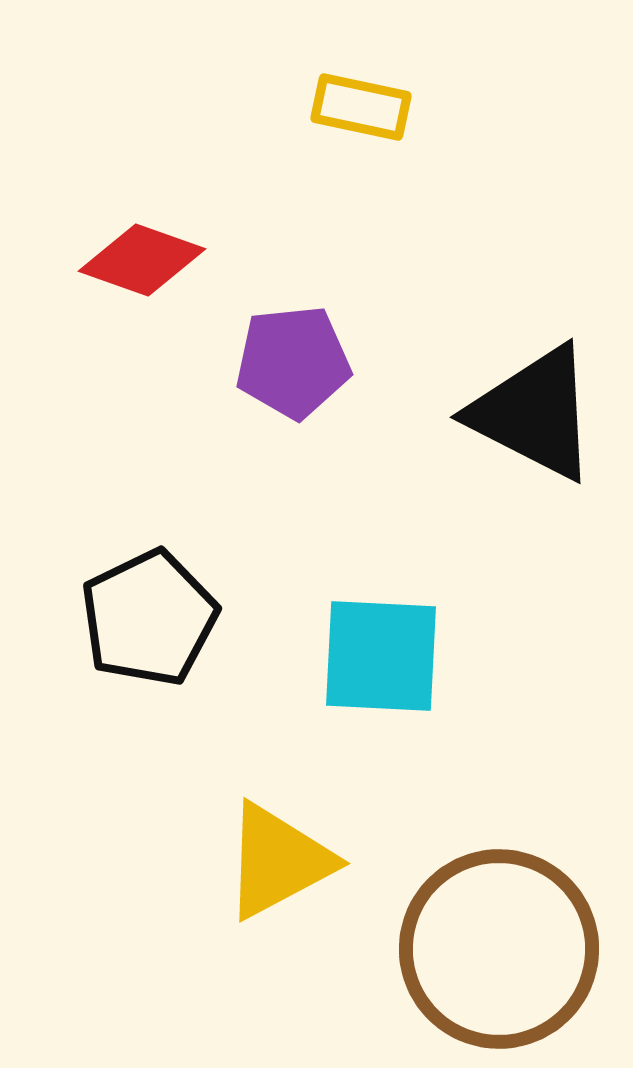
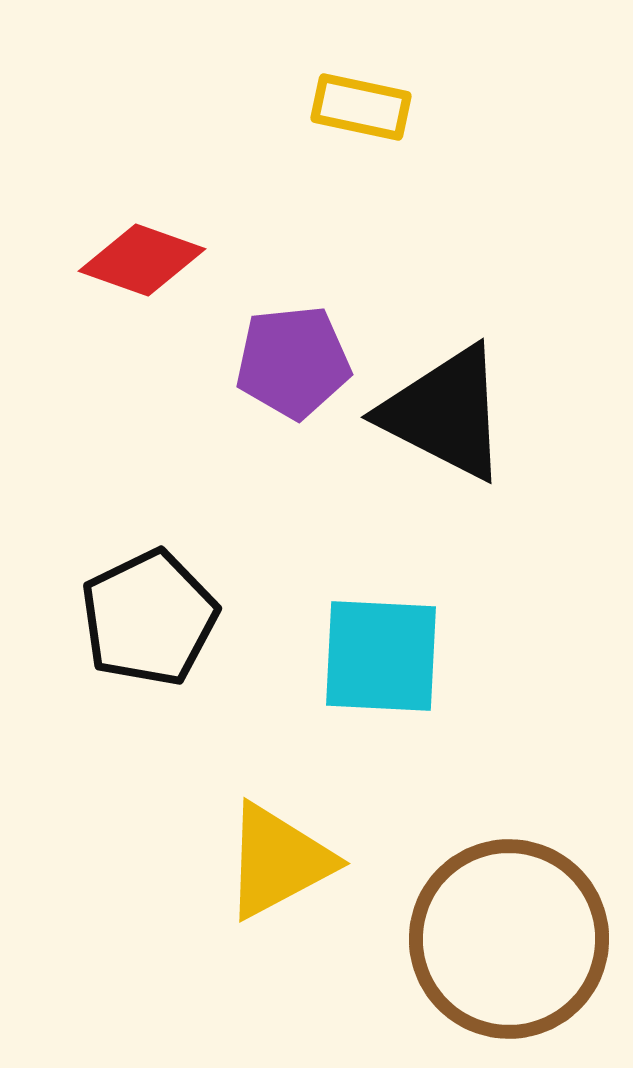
black triangle: moved 89 px left
brown circle: moved 10 px right, 10 px up
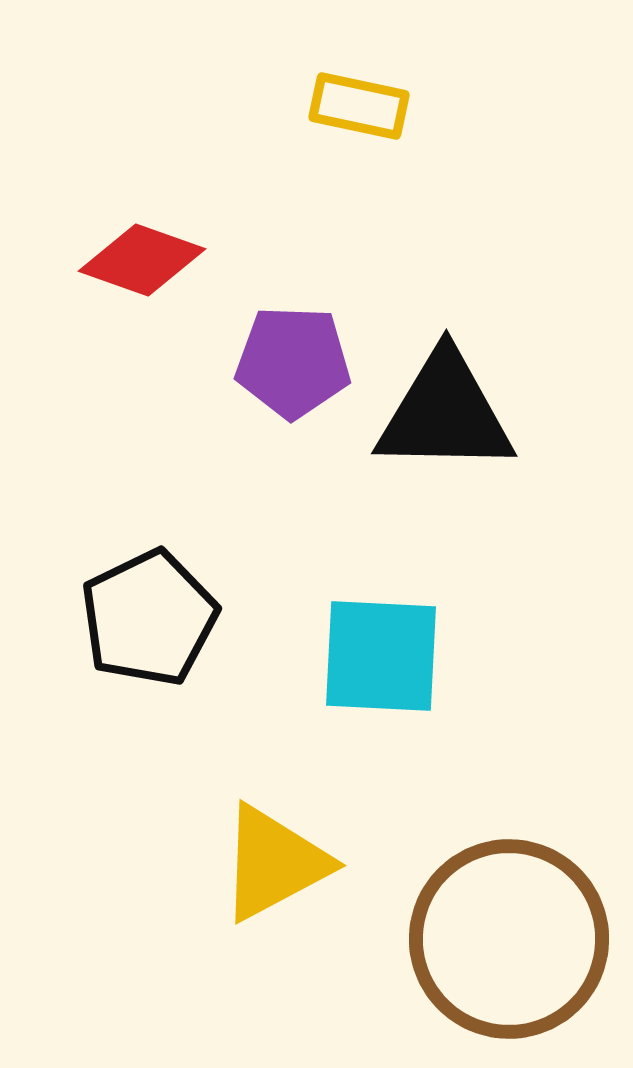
yellow rectangle: moved 2 px left, 1 px up
purple pentagon: rotated 8 degrees clockwise
black triangle: rotated 26 degrees counterclockwise
yellow triangle: moved 4 px left, 2 px down
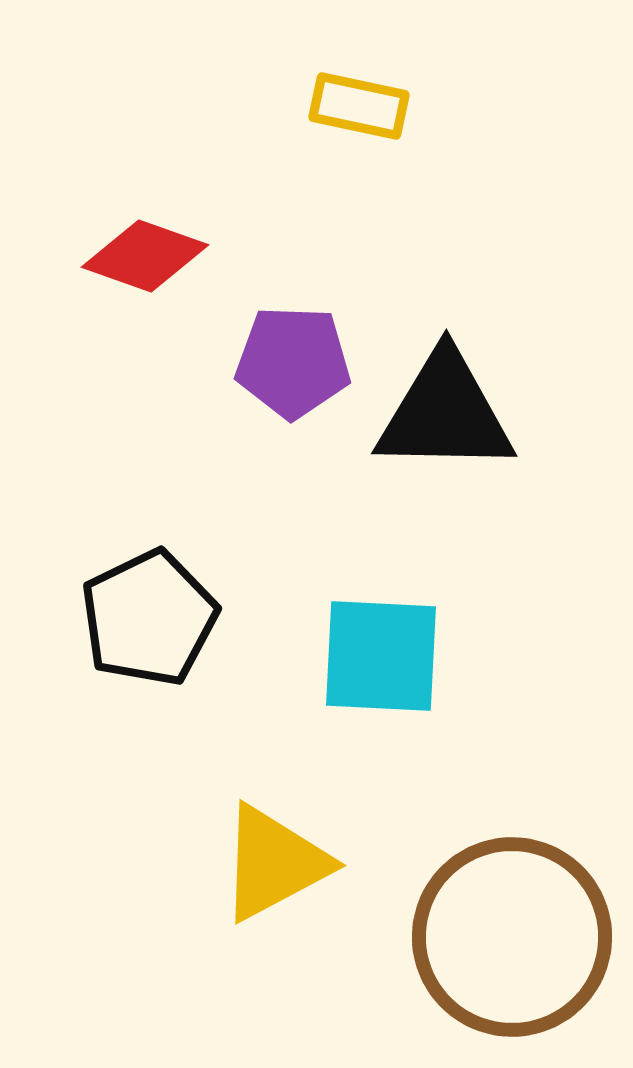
red diamond: moved 3 px right, 4 px up
brown circle: moved 3 px right, 2 px up
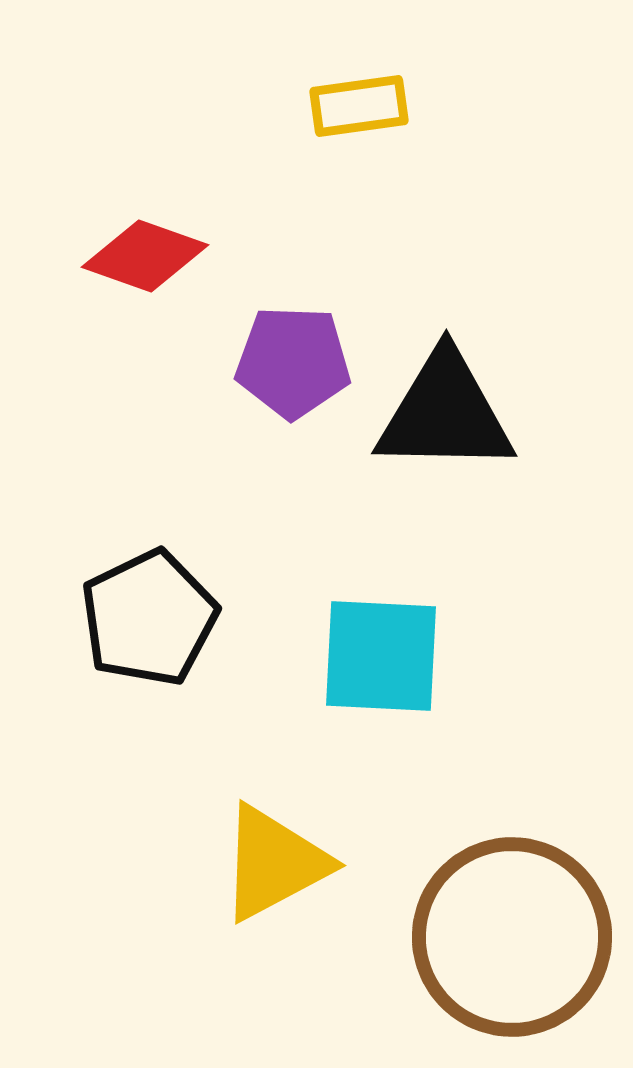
yellow rectangle: rotated 20 degrees counterclockwise
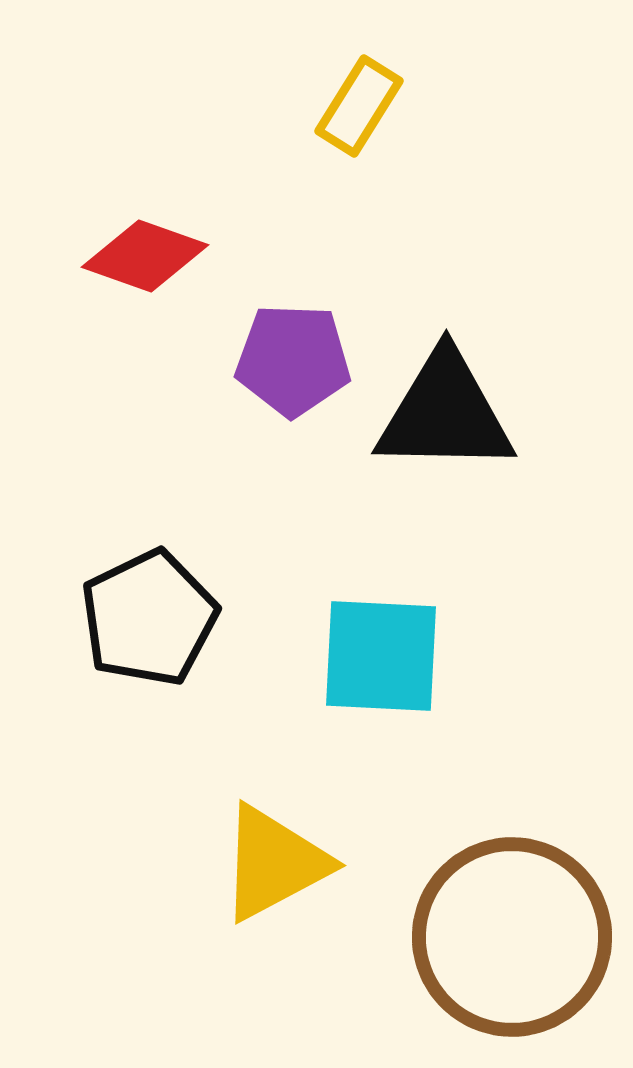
yellow rectangle: rotated 50 degrees counterclockwise
purple pentagon: moved 2 px up
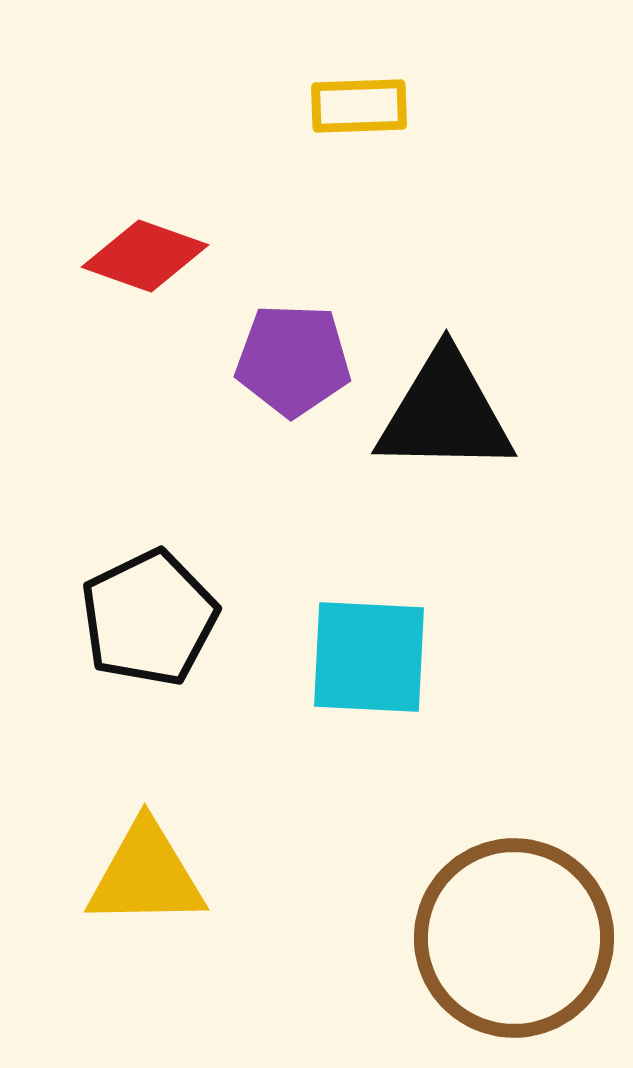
yellow rectangle: rotated 56 degrees clockwise
cyan square: moved 12 px left, 1 px down
yellow triangle: moved 128 px left, 12 px down; rotated 27 degrees clockwise
brown circle: moved 2 px right, 1 px down
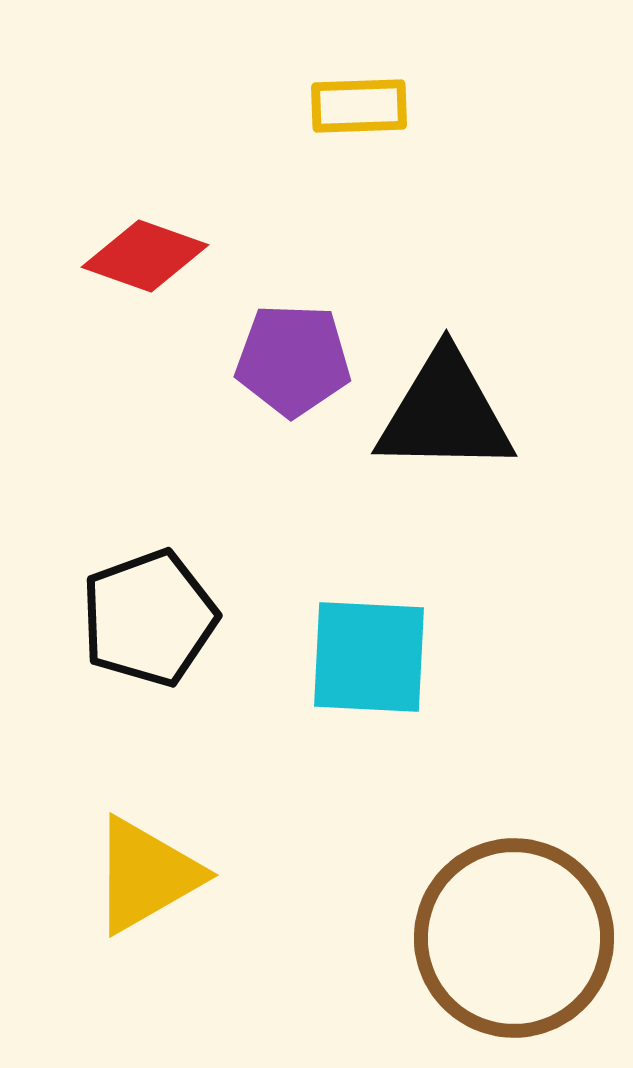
black pentagon: rotated 6 degrees clockwise
yellow triangle: rotated 29 degrees counterclockwise
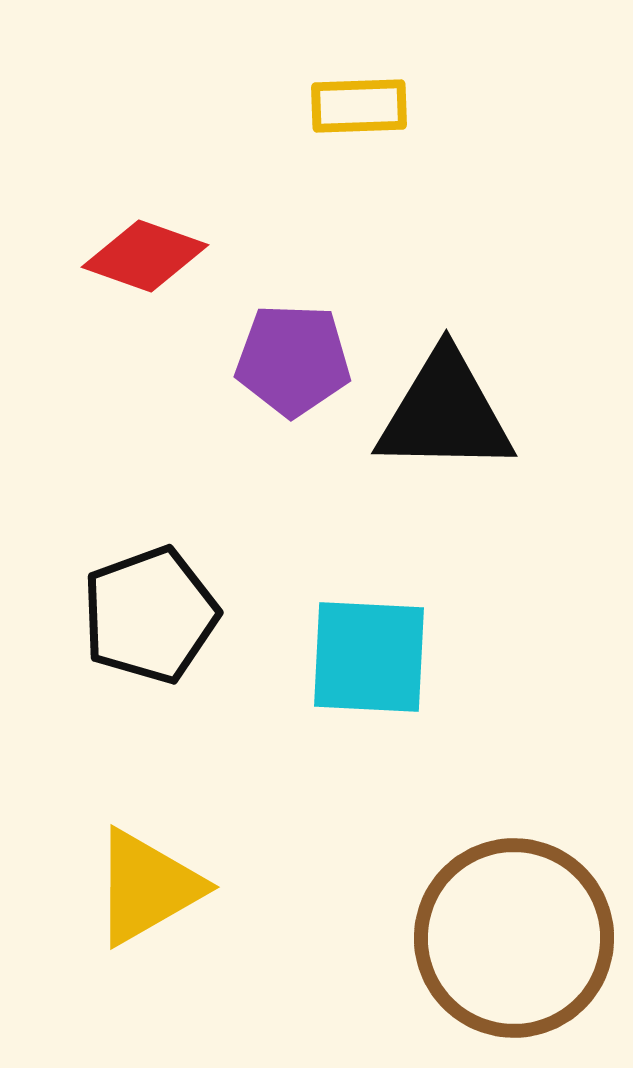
black pentagon: moved 1 px right, 3 px up
yellow triangle: moved 1 px right, 12 px down
